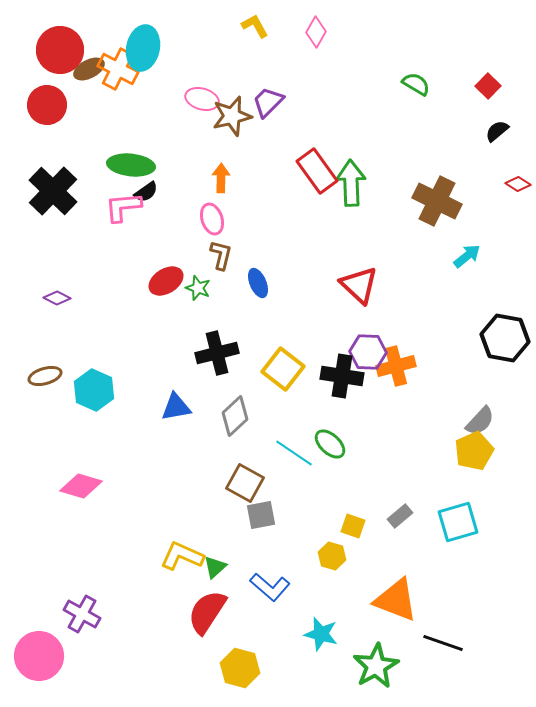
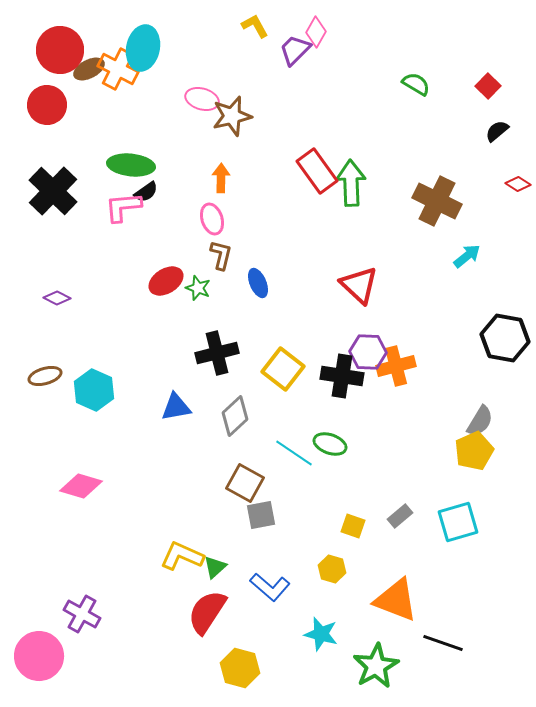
purple trapezoid at (268, 102): moved 27 px right, 52 px up
gray semicircle at (480, 421): rotated 12 degrees counterclockwise
green ellipse at (330, 444): rotated 24 degrees counterclockwise
yellow hexagon at (332, 556): moved 13 px down
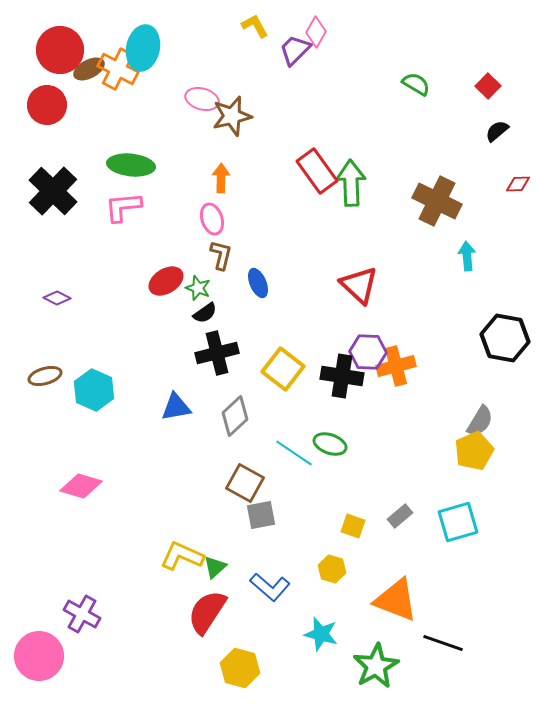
red diamond at (518, 184): rotated 35 degrees counterclockwise
black semicircle at (146, 192): moved 59 px right, 121 px down
cyan arrow at (467, 256): rotated 56 degrees counterclockwise
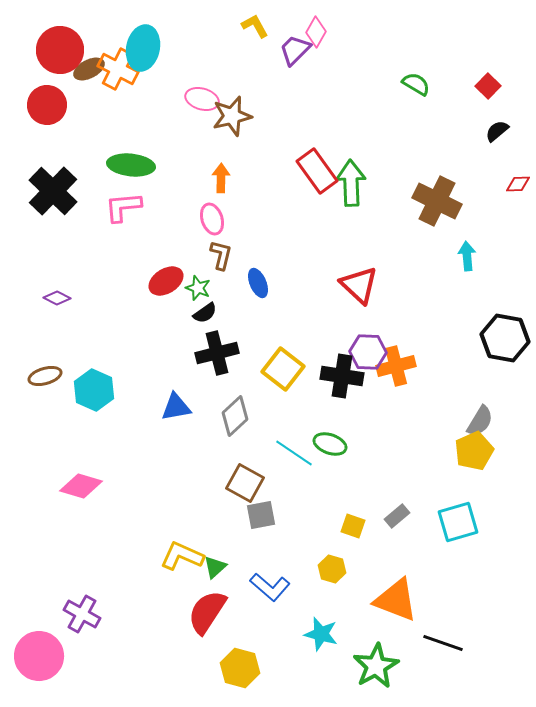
gray rectangle at (400, 516): moved 3 px left
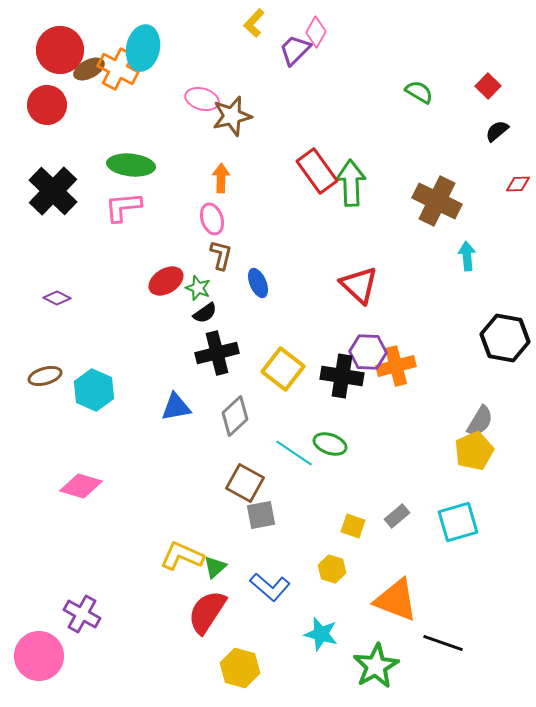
yellow L-shape at (255, 26): moved 1 px left, 3 px up; rotated 108 degrees counterclockwise
green semicircle at (416, 84): moved 3 px right, 8 px down
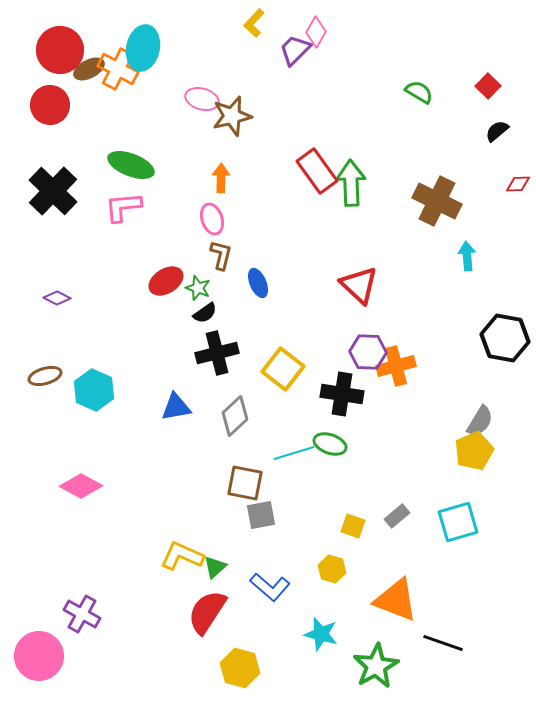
red circle at (47, 105): moved 3 px right
green ellipse at (131, 165): rotated 15 degrees clockwise
black cross at (342, 376): moved 18 px down
cyan line at (294, 453): rotated 51 degrees counterclockwise
brown square at (245, 483): rotated 18 degrees counterclockwise
pink diamond at (81, 486): rotated 12 degrees clockwise
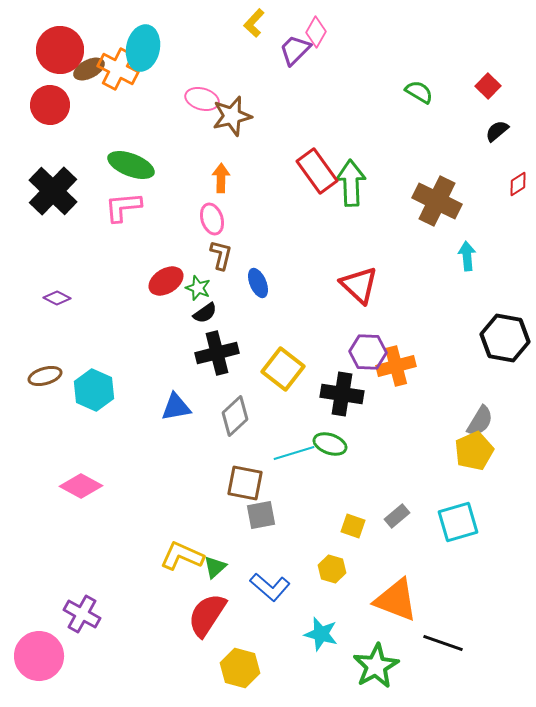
red diamond at (518, 184): rotated 30 degrees counterclockwise
red semicircle at (207, 612): moved 3 px down
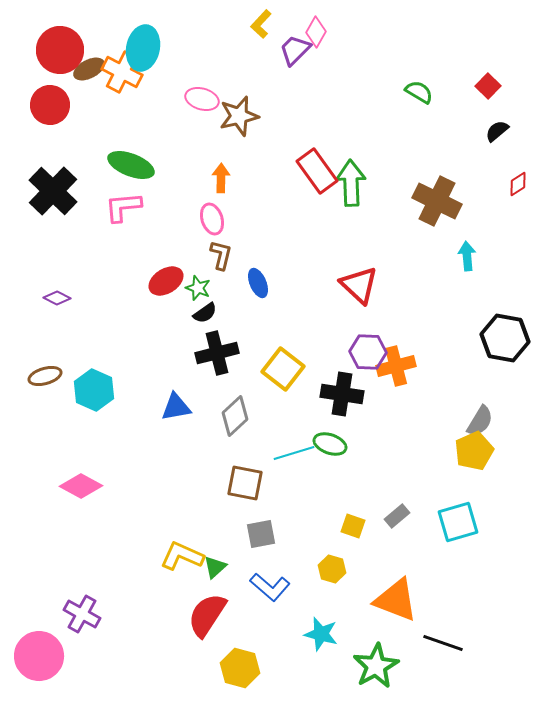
yellow L-shape at (254, 23): moved 7 px right, 1 px down
orange cross at (118, 69): moved 4 px right, 3 px down
brown star at (232, 116): moved 7 px right
gray square at (261, 515): moved 19 px down
